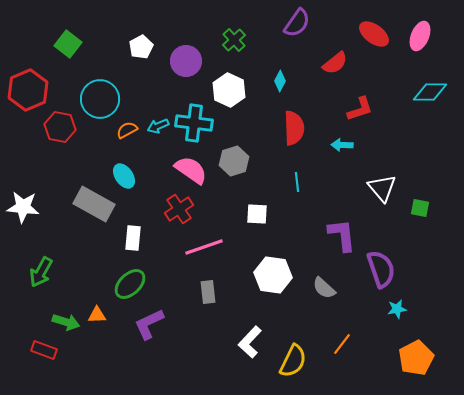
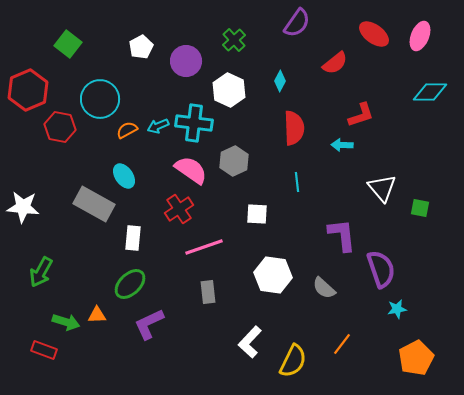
red L-shape at (360, 109): moved 1 px right, 6 px down
gray hexagon at (234, 161): rotated 8 degrees counterclockwise
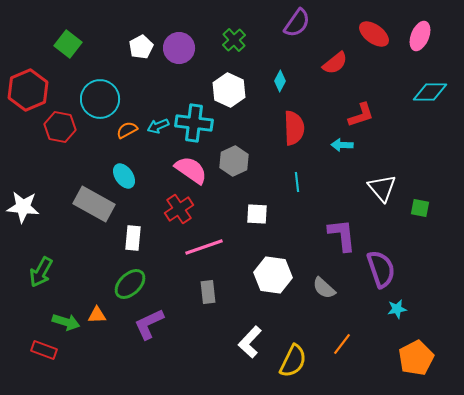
purple circle at (186, 61): moved 7 px left, 13 px up
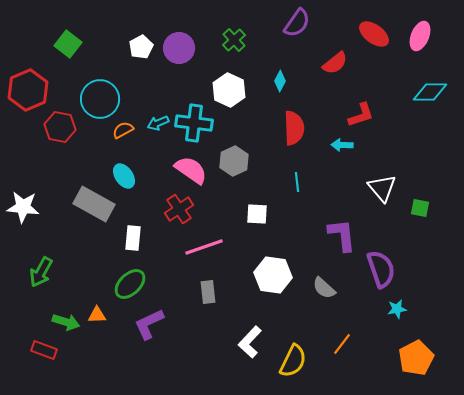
cyan arrow at (158, 126): moved 3 px up
orange semicircle at (127, 130): moved 4 px left
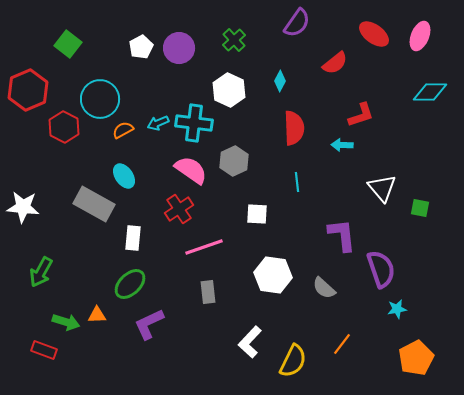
red hexagon at (60, 127): moved 4 px right; rotated 16 degrees clockwise
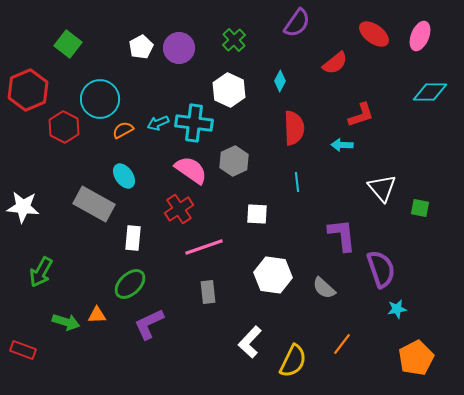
red rectangle at (44, 350): moved 21 px left
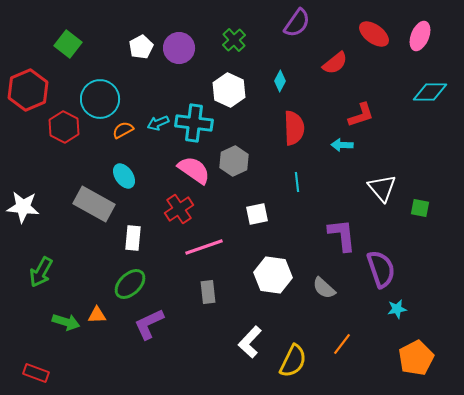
pink semicircle at (191, 170): moved 3 px right
white square at (257, 214): rotated 15 degrees counterclockwise
red rectangle at (23, 350): moved 13 px right, 23 px down
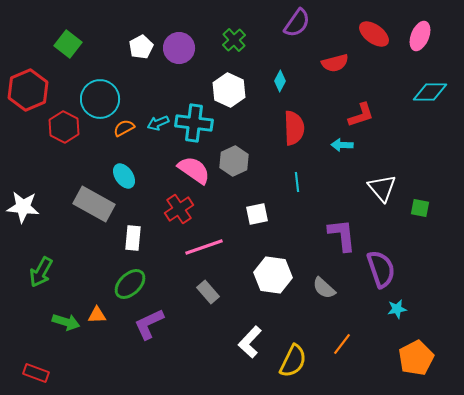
red semicircle at (335, 63): rotated 24 degrees clockwise
orange semicircle at (123, 130): moved 1 px right, 2 px up
gray rectangle at (208, 292): rotated 35 degrees counterclockwise
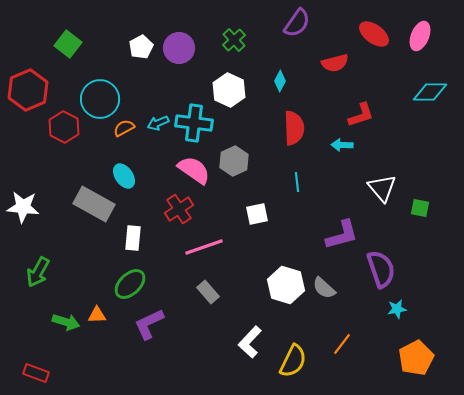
purple L-shape at (342, 235): rotated 81 degrees clockwise
green arrow at (41, 272): moved 3 px left
white hexagon at (273, 275): moved 13 px right, 10 px down; rotated 9 degrees clockwise
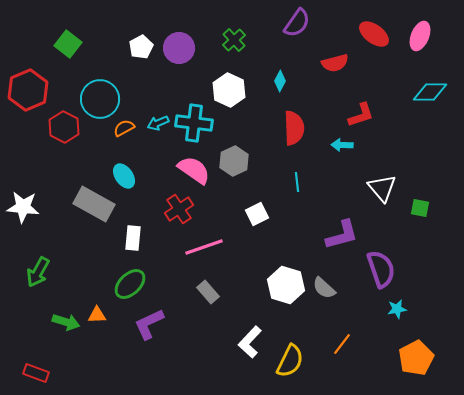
white square at (257, 214): rotated 15 degrees counterclockwise
yellow semicircle at (293, 361): moved 3 px left
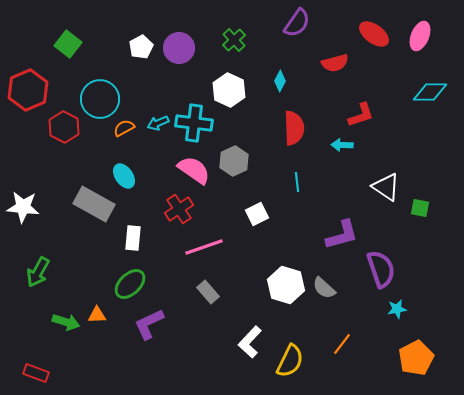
white triangle at (382, 188): moved 4 px right, 1 px up; rotated 16 degrees counterclockwise
